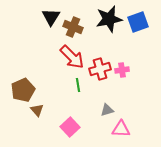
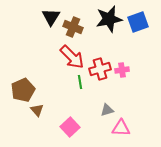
green line: moved 2 px right, 3 px up
pink triangle: moved 1 px up
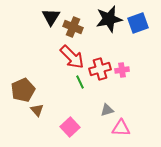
blue square: moved 1 px down
green line: rotated 16 degrees counterclockwise
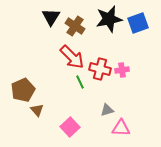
brown cross: moved 2 px right, 1 px up; rotated 12 degrees clockwise
red cross: rotated 30 degrees clockwise
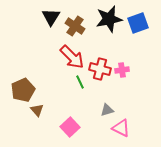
pink triangle: rotated 24 degrees clockwise
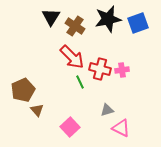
black star: moved 1 px left
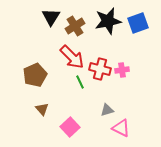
black star: moved 2 px down
brown cross: rotated 24 degrees clockwise
brown pentagon: moved 12 px right, 15 px up
brown triangle: moved 5 px right, 1 px up
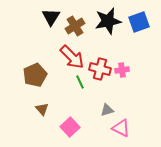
blue square: moved 1 px right, 1 px up
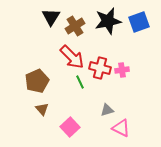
red cross: moved 1 px up
brown pentagon: moved 2 px right, 6 px down
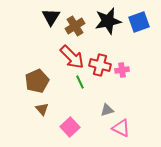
red cross: moved 3 px up
